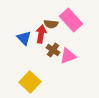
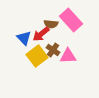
red arrow: rotated 138 degrees counterclockwise
pink triangle: rotated 18 degrees clockwise
yellow square: moved 7 px right, 26 px up; rotated 10 degrees clockwise
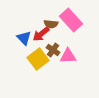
yellow square: moved 1 px right, 3 px down
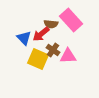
yellow square: rotated 30 degrees counterclockwise
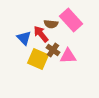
red arrow: rotated 90 degrees clockwise
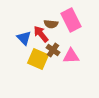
pink rectangle: rotated 15 degrees clockwise
pink triangle: moved 3 px right
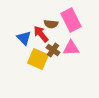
pink triangle: moved 8 px up
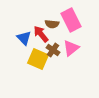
brown semicircle: moved 1 px right
pink triangle: rotated 36 degrees counterclockwise
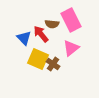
brown cross: moved 14 px down
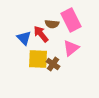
yellow square: rotated 20 degrees counterclockwise
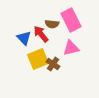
pink triangle: rotated 24 degrees clockwise
yellow square: rotated 25 degrees counterclockwise
